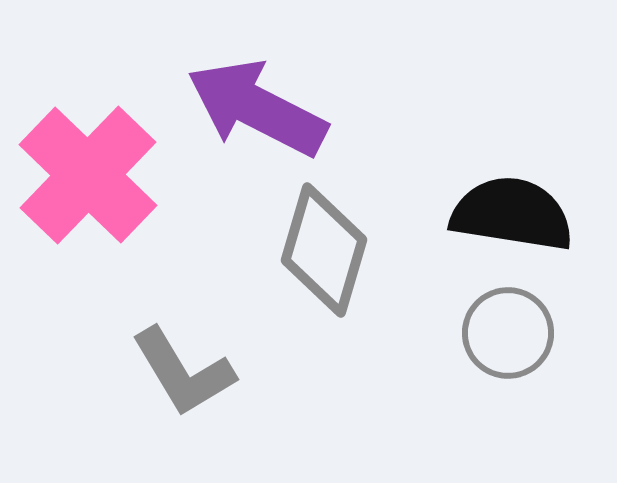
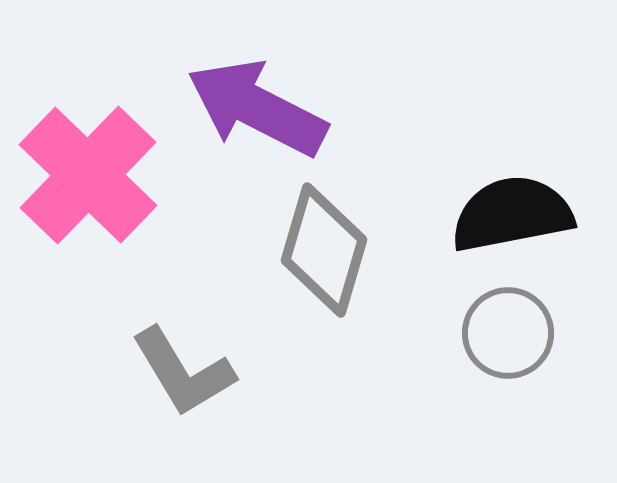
black semicircle: rotated 20 degrees counterclockwise
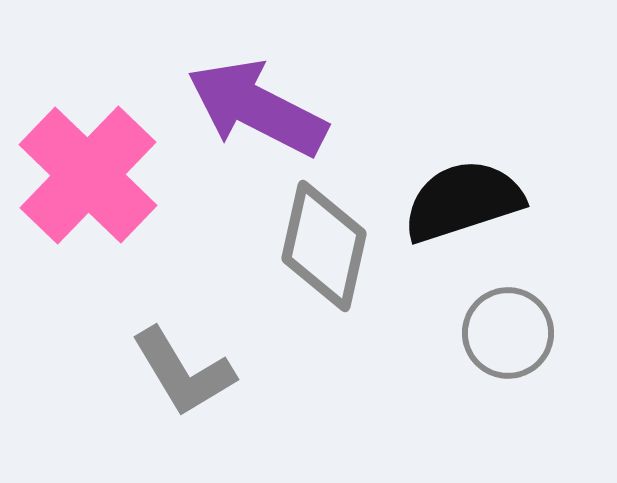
black semicircle: moved 49 px left, 13 px up; rotated 7 degrees counterclockwise
gray diamond: moved 4 px up; rotated 4 degrees counterclockwise
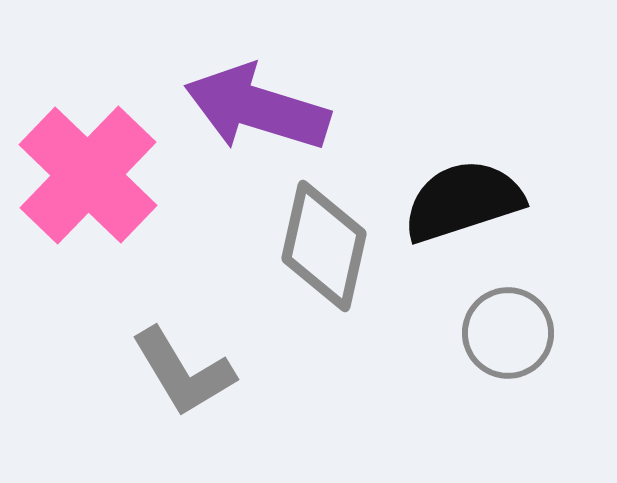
purple arrow: rotated 10 degrees counterclockwise
